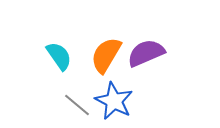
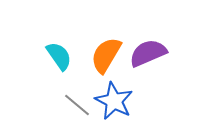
purple semicircle: moved 2 px right
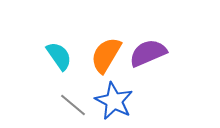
gray line: moved 4 px left
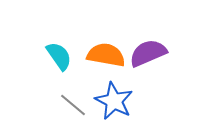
orange semicircle: rotated 69 degrees clockwise
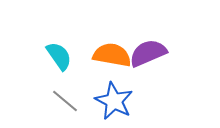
orange semicircle: moved 6 px right
gray line: moved 8 px left, 4 px up
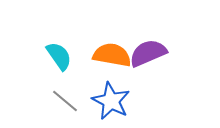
blue star: moved 3 px left
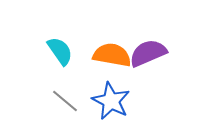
cyan semicircle: moved 1 px right, 5 px up
